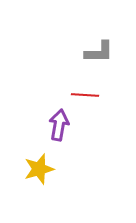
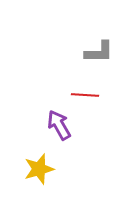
purple arrow: rotated 40 degrees counterclockwise
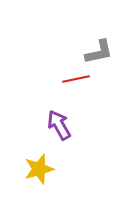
gray L-shape: rotated 12 degrees counterclockwise
red line: moved 9 px left, 16 px up; rotated 16 degrees counterclockwise
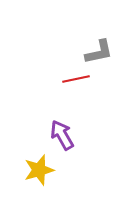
purple arrow: moved 3 px right, 10 px down
yellow star: moved 1 px down
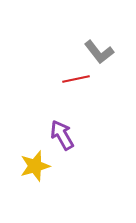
gray L-shape: rotated 64 degrees clockwise
yellow star: moved 4 px left, 4 px up
